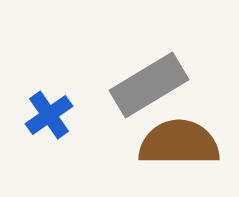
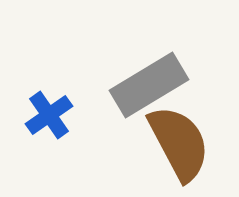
brown semicircle: rotated 62 degrees clockwise
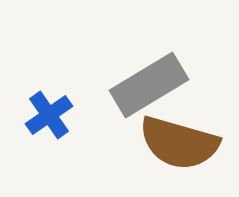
brown semicircle: rotated 134 degrees clockwise
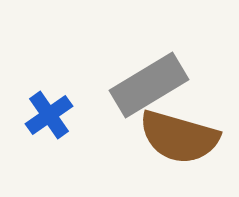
brown semicircle: moved 6 px up
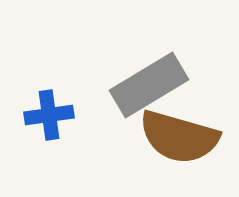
blue cross: rotated 27 degrees clockwise
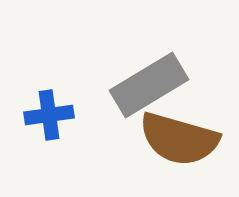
brown semicircle: moved 2 px down
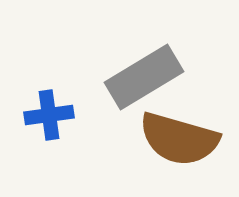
gray rectangle: moved 5 px left, 8 px up
